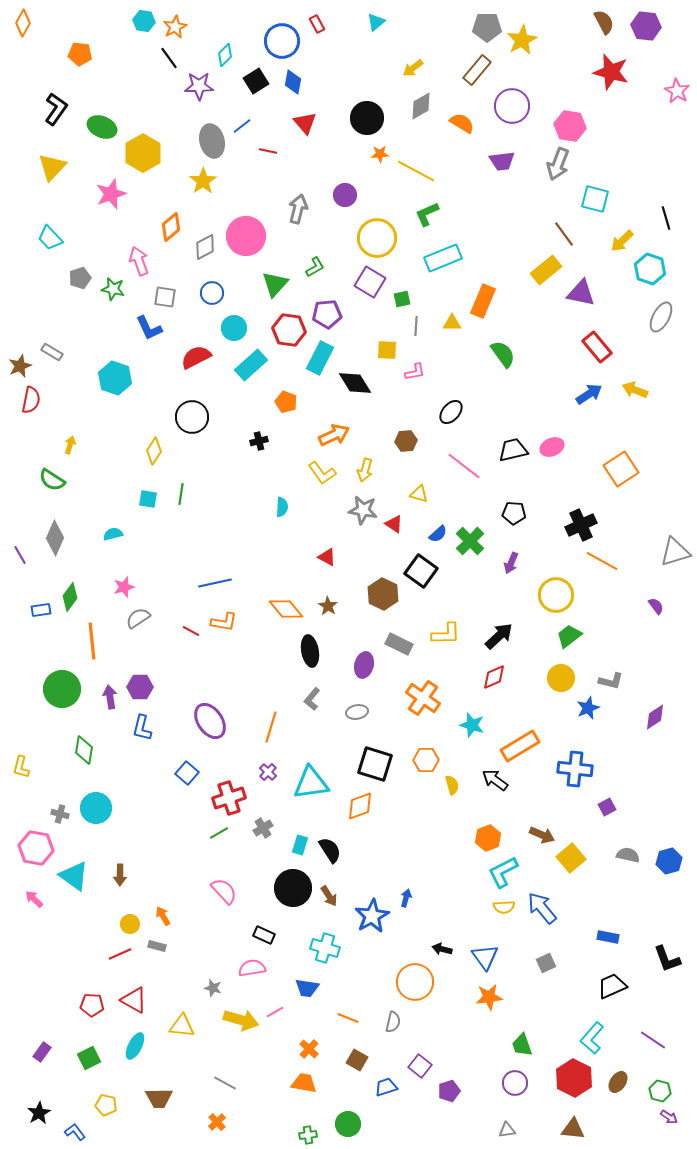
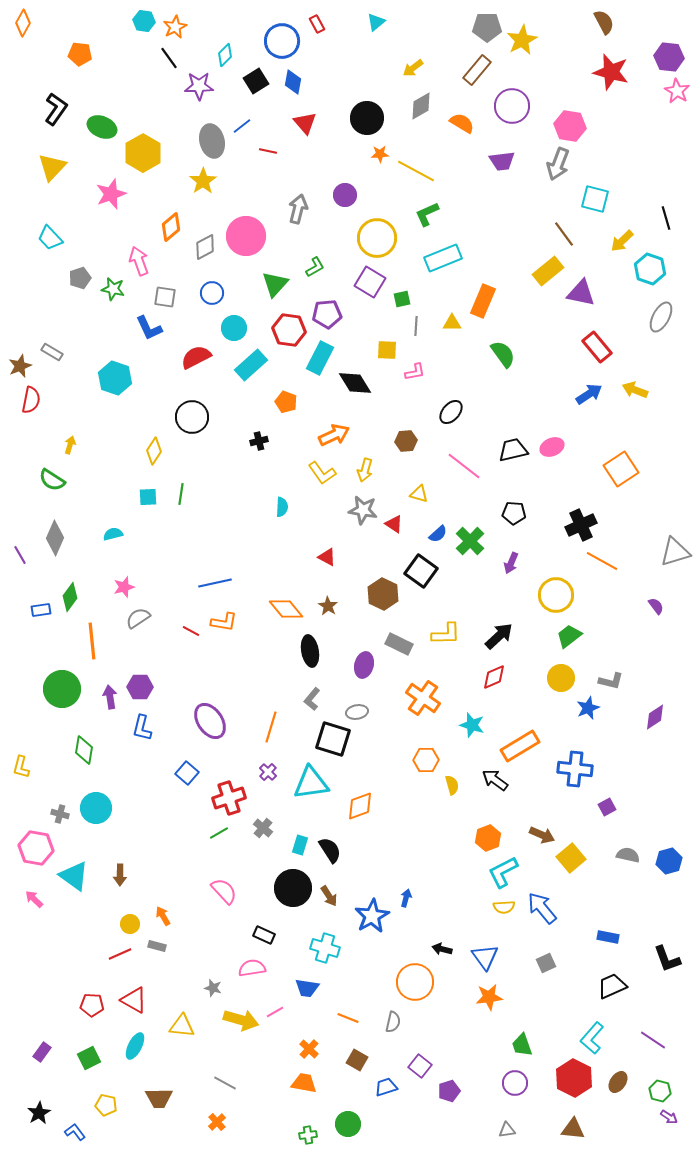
purple hexagon at (646, 26): moved 23 px right, 31 px down
yellow rectangle at (546, 270): moved 2 px right, 1 px down
cyan square at (148, 499): moved 2 px up; rotated 12 degrees counterclockwise
black square at (375, 764): moved 42 px left, 25 px up
gray cross at (263, 828): rotated 18 degrees counterclockwise
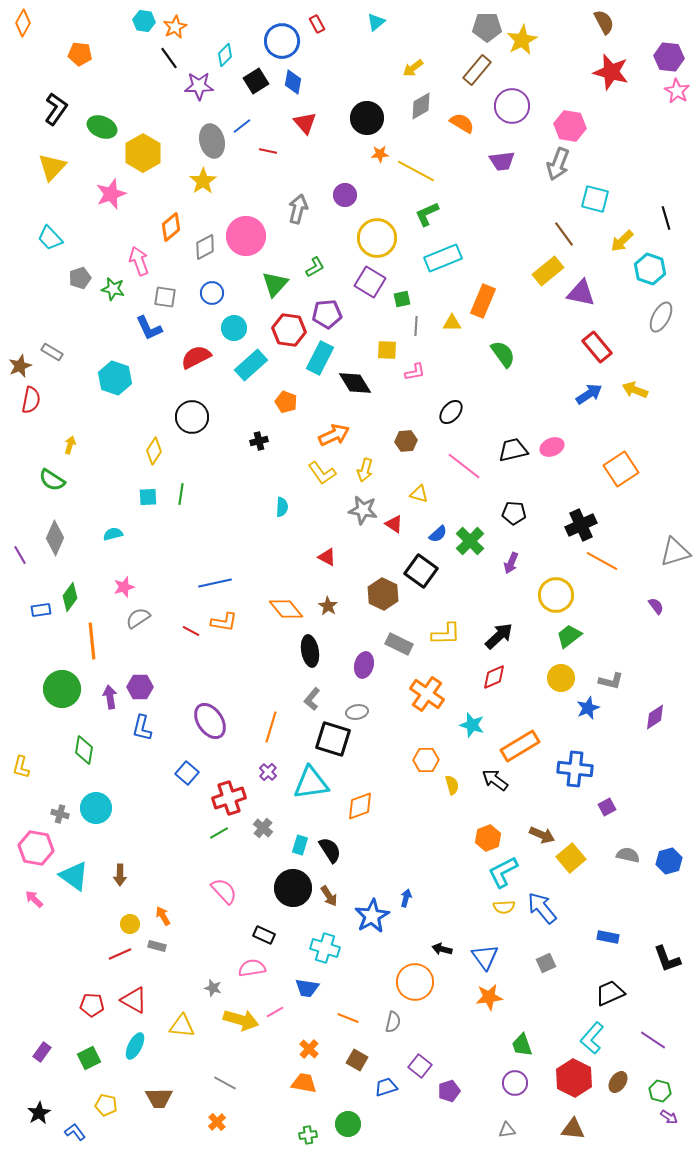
orange cross at (423, 698): moved 4 px right, 4 px up
black trapezoid at (612, 986): moved 2 px left, 7 px down
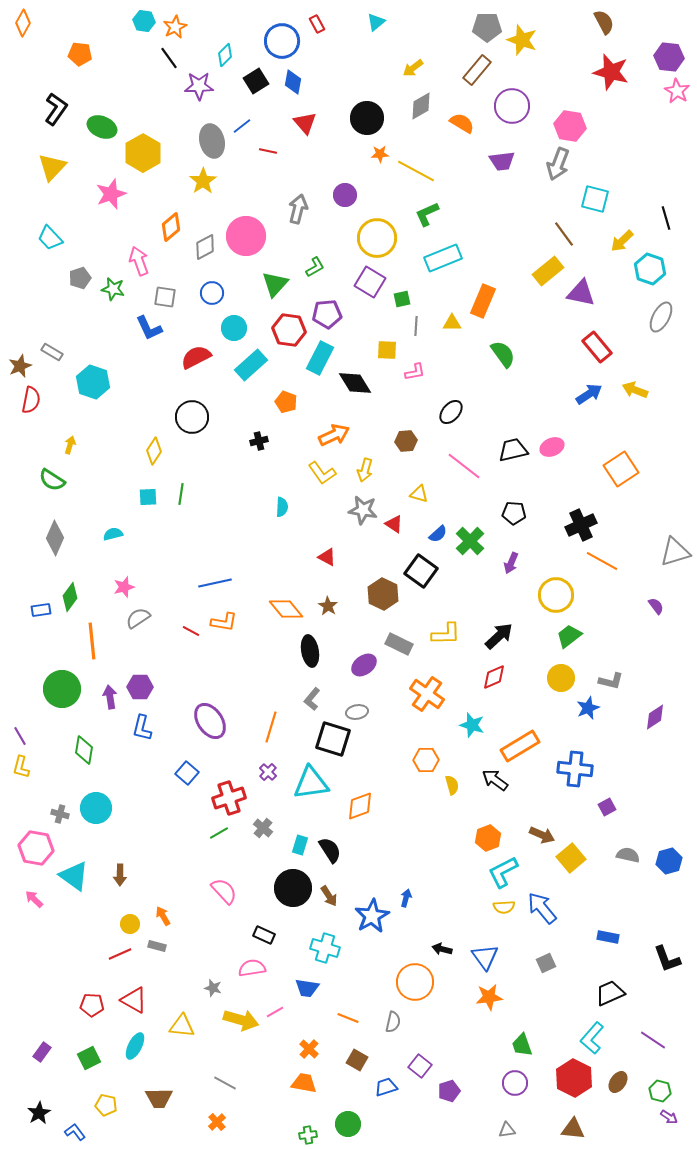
yellow star at (522, 40): rotated 24 degrees counterclockwise
cyan hexagon at (115, 378): moved 22 px left, 4 px down
purple line at (20, 555): moved 181 px down
purple ellipse at (364, 665): rotated 40 degrees clockwise
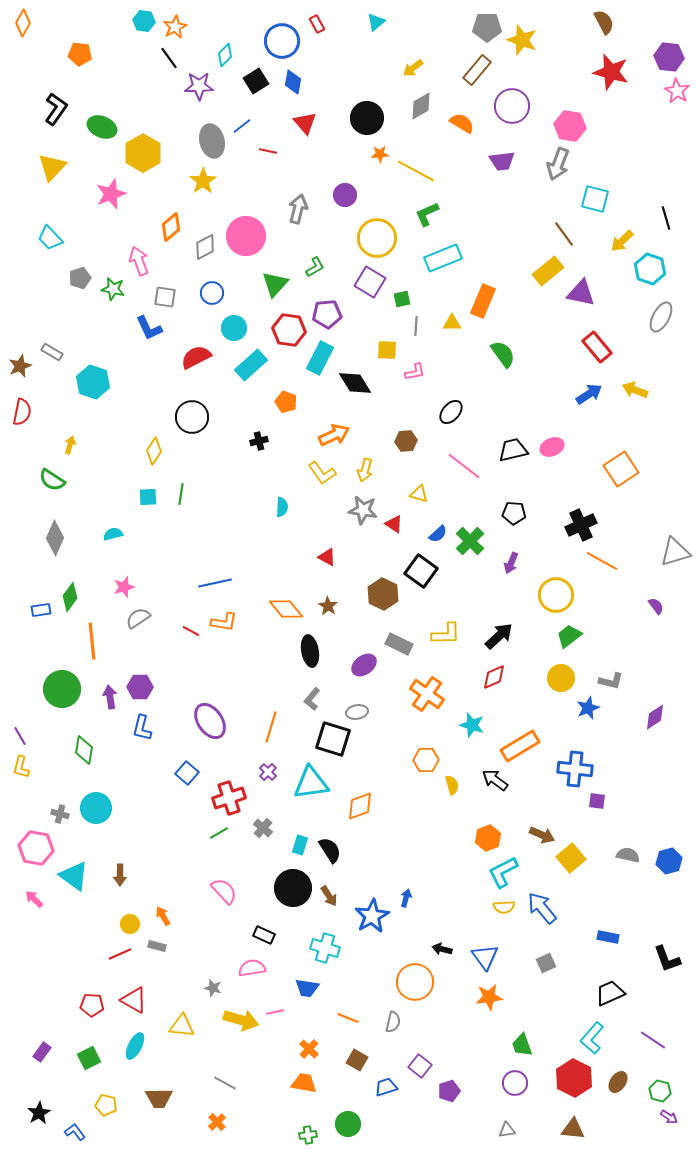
red semicircle at (31, 400): moved 9 px left, 12 px down
purple square at (607, 807): moved 10 px left, 6 px up; rotated 36 degrees clockwise
pink line at (275, 1012): rotated 18 degrees clockwise
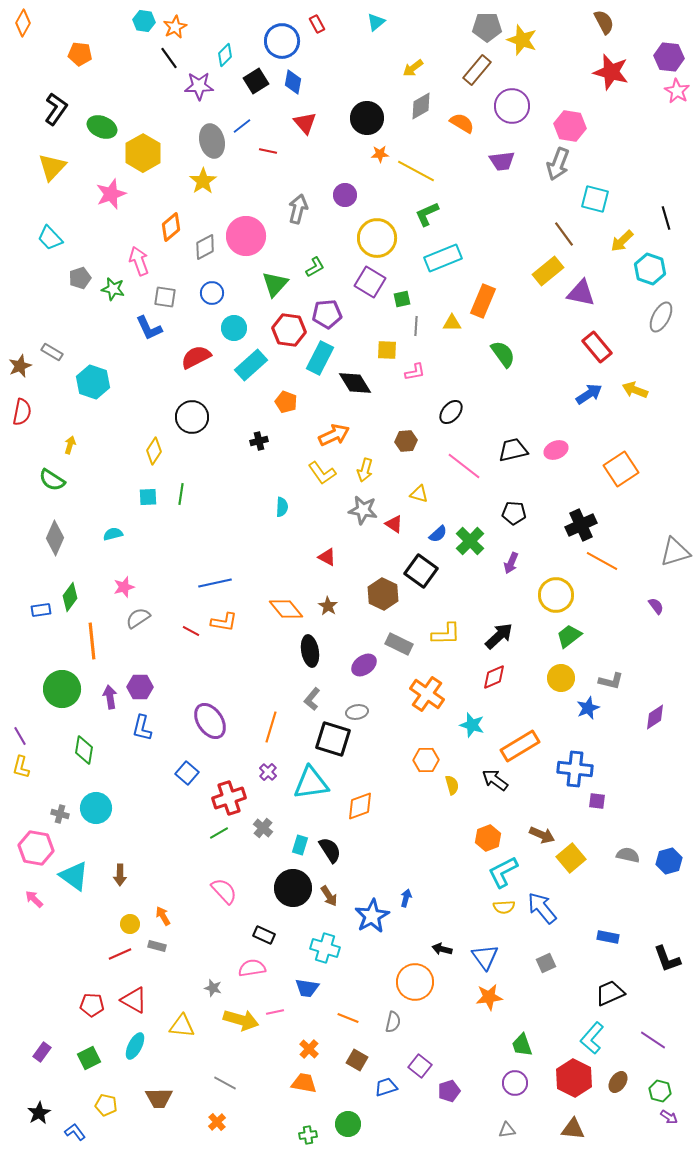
pink ellipse at (552, 447): moved 4 px right, 3 px down
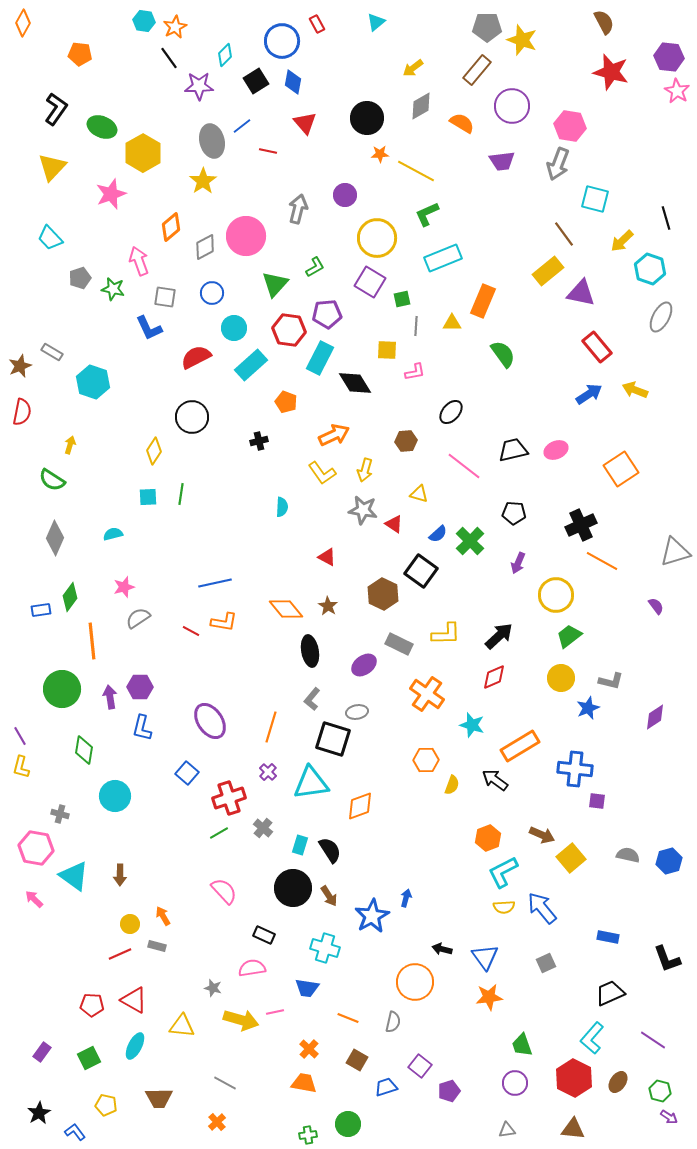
purple arrow at (511, 563): moved 7 px right
yellow semicircle at (452, 785): rotated 36 degrees clockwise
cyan circle at (96, 808): moved 19 px right, 12 px up
